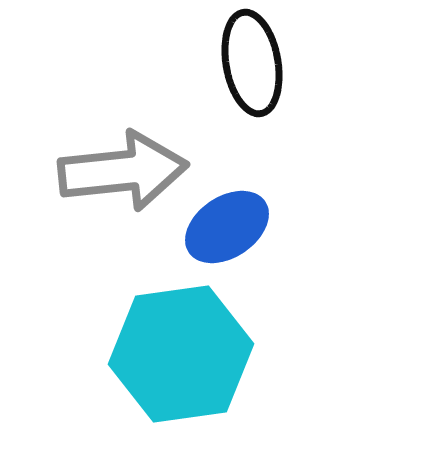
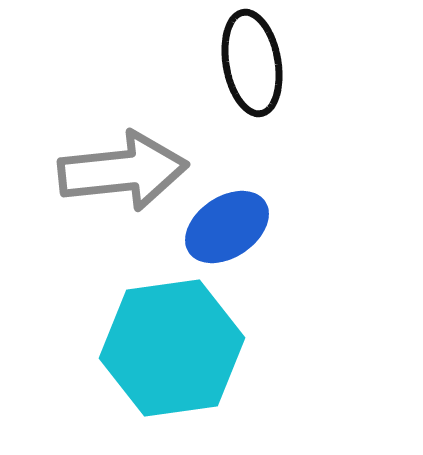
cyan hexagon: moved 9 px left, 6 px up
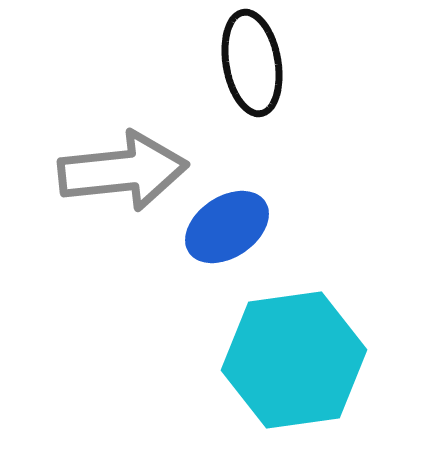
cyan hexagon: moved 122 px right, 12 px down
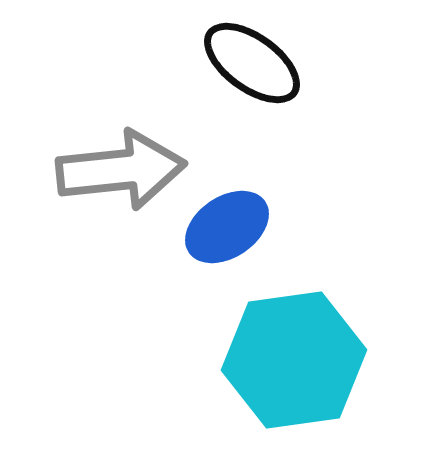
black ellipse: rotated 44 degrees counterclockwise
gray arrow: moved 2 px left, 1 px up
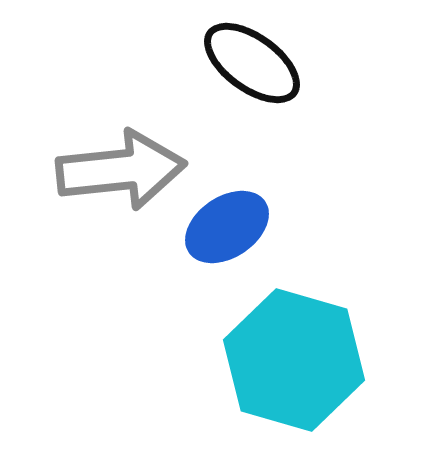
cyan hexagon: rotated 24 degrees clockwise
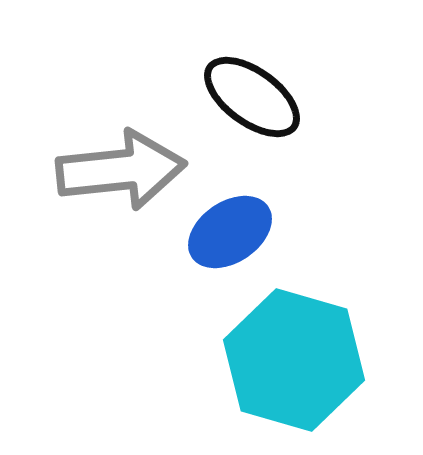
black ellipse: moved 34 px down
blue ellipse: moved 3 px right, 5 px down
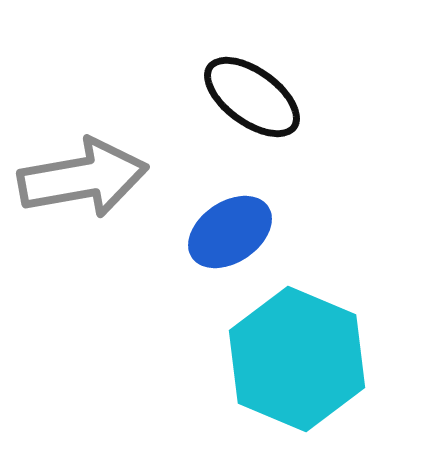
gray arrow: moved 38 px left, 8 px down; rotated 4 degrees counterclockwise
cyan hexagon: moved 3 px right, 1 px up; rotated 7 degrees clockwise
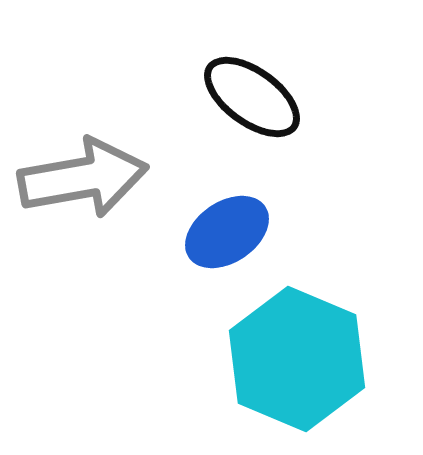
blue ellipse: moved 3 px left
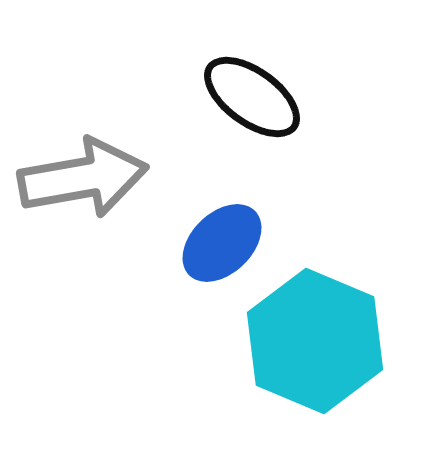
blue ellipse: moved 5 px left, 11 px down; rotated 10 degrees counterclockwise
cyan hexagon: moved 18 px right, 18 px up
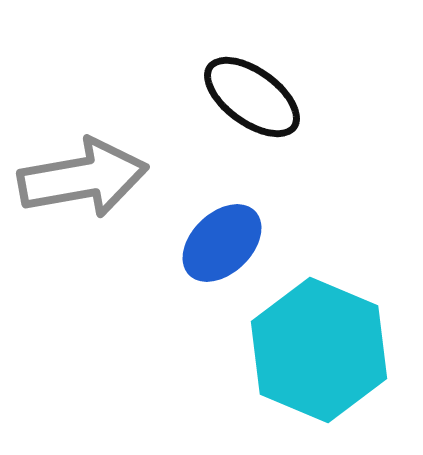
cyan hexagon: moved 4 px right, 9 px down
